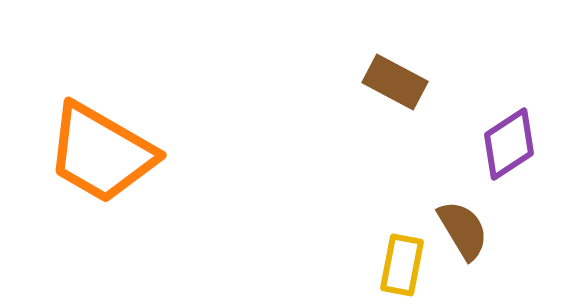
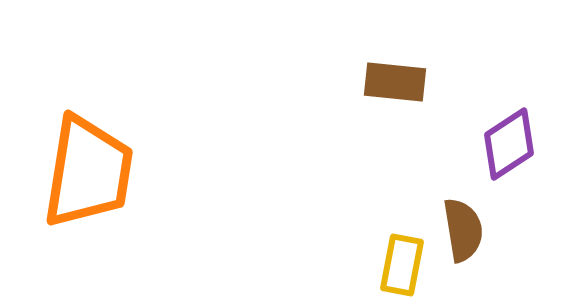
brown rectangle: rotated 22 degrees counterclockwise
orange trapezoid: moved 13 px left, 19 px down; rotated 111 degrees counterclockwise
brown semicircle: rotated 22 degrees clockwise
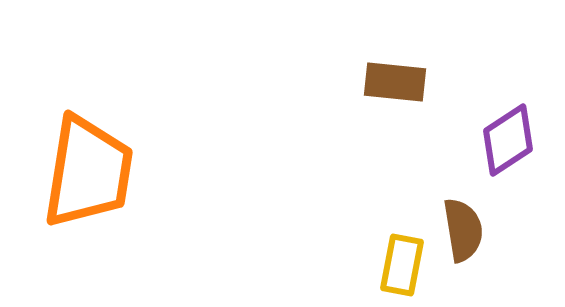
purple diamond: moved 1 px left, 4 px up
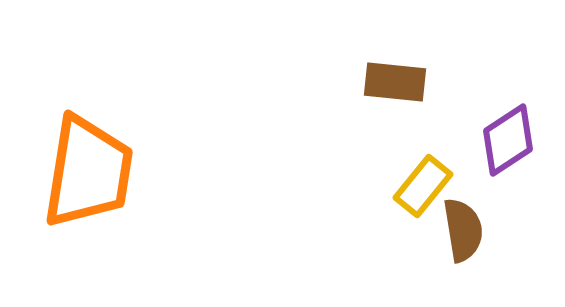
yellow rectangle: moved 21 px right, 79 px up; rotated 28 degrees clockwise
